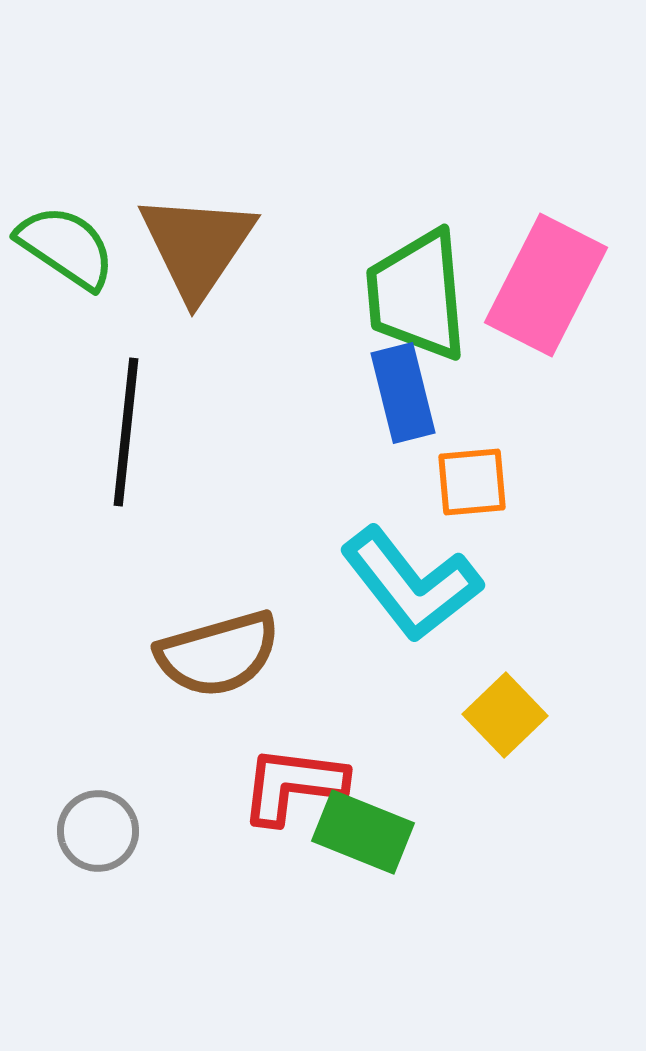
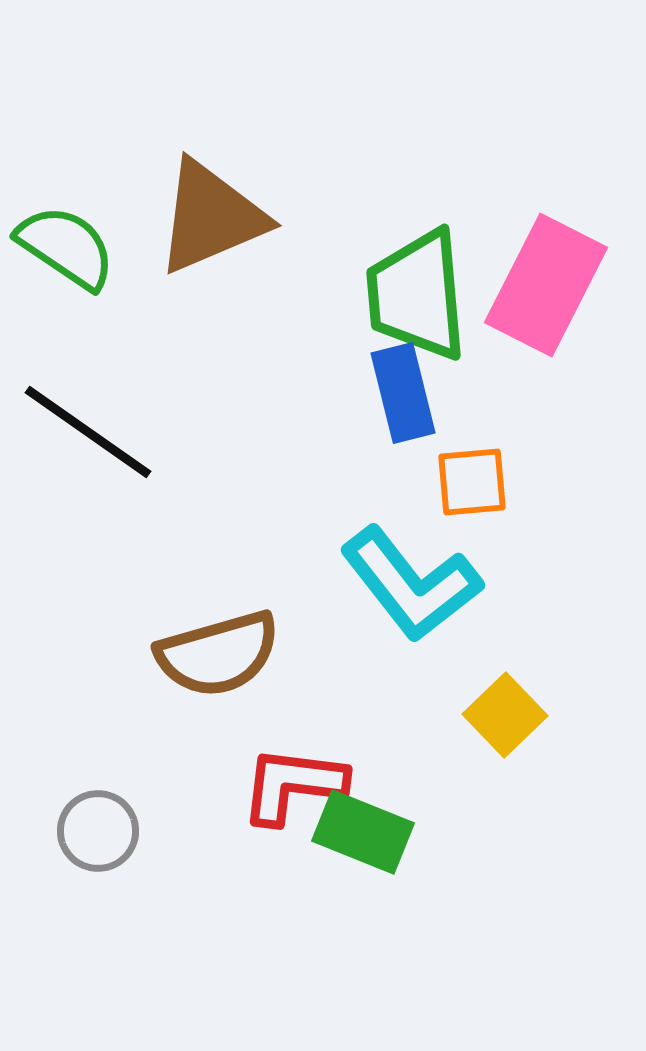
brown triangle: moved 14 px right, 29 px up; rotated 33 degrees clockwise
black line: moved 38 px left; rotated 61 degrees counterclockwise
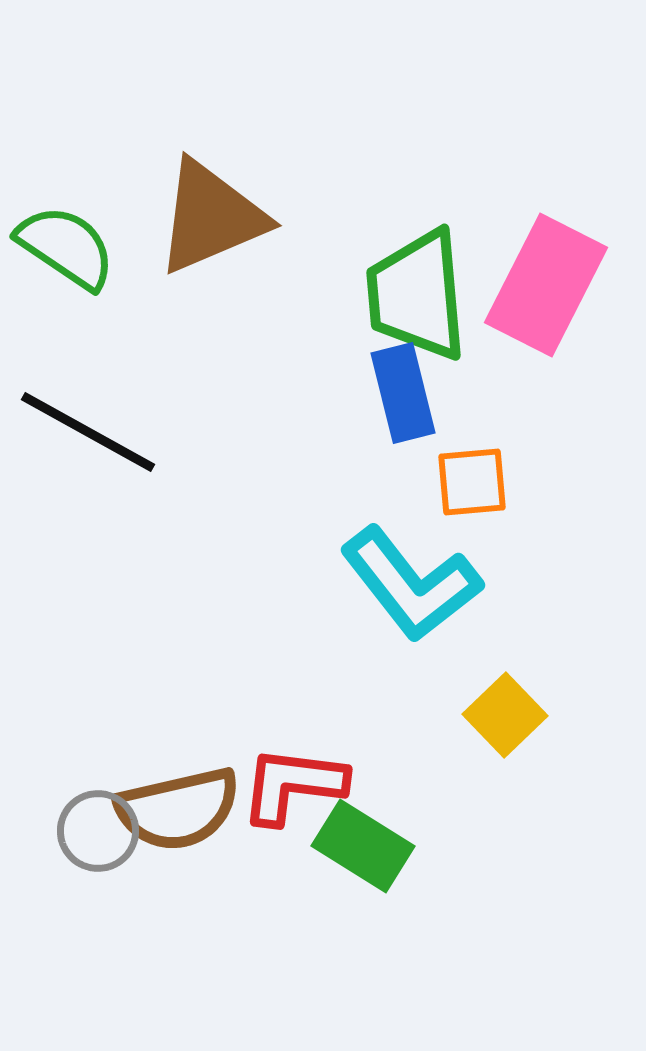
black line: rotated 6 degrees counterclockwise
brown semicircle: moved 40 px left, 155 px down; rotated 3 degrees clockwise
green rectangle: moved 14 px down; rotated 10 degrees clockwise
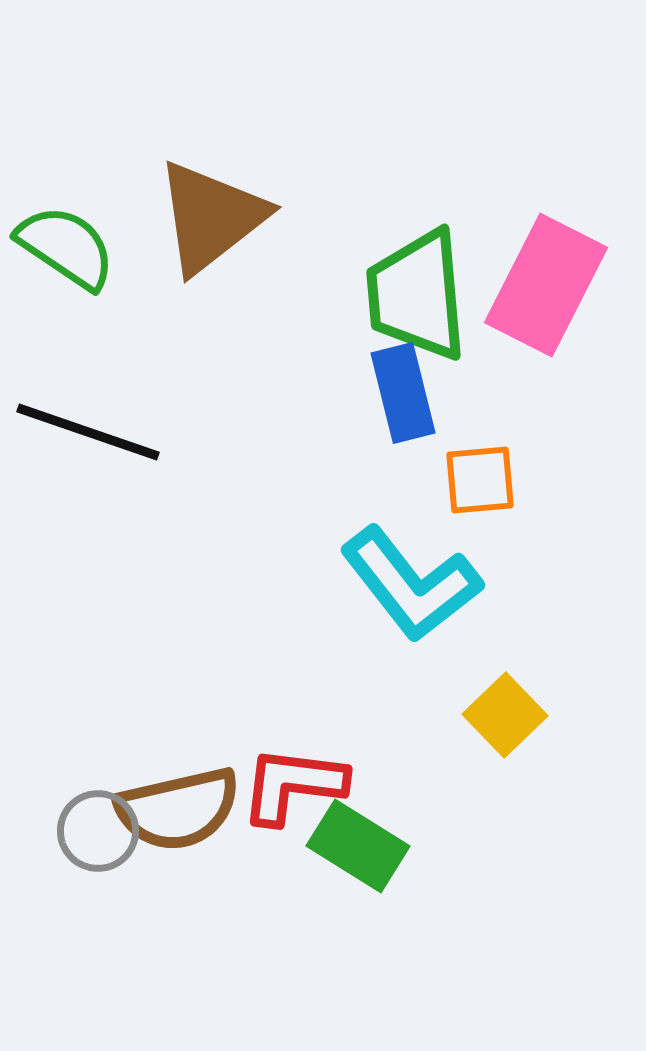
brown triangle: rotated 15 degrees counterclockwise
black line: rotated 10 degrees counterclockwise
orange square: moved 8 px right, 2 px up
green rectangle: moved 5 px left
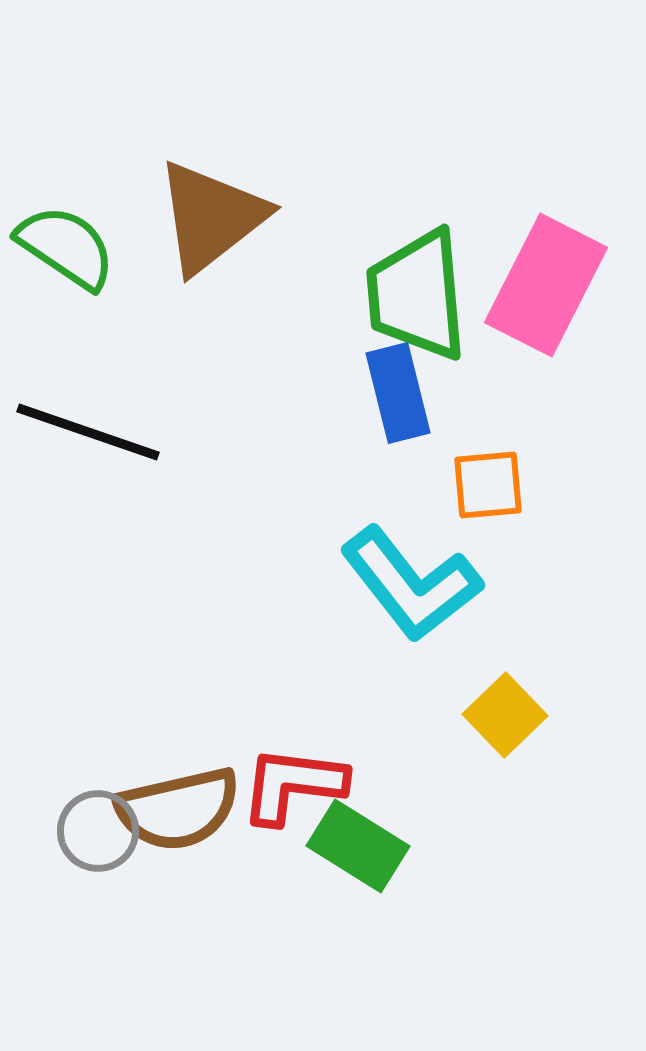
blue rectangle: moved 5 px left
orange square: moved 8 px right, 5 px down
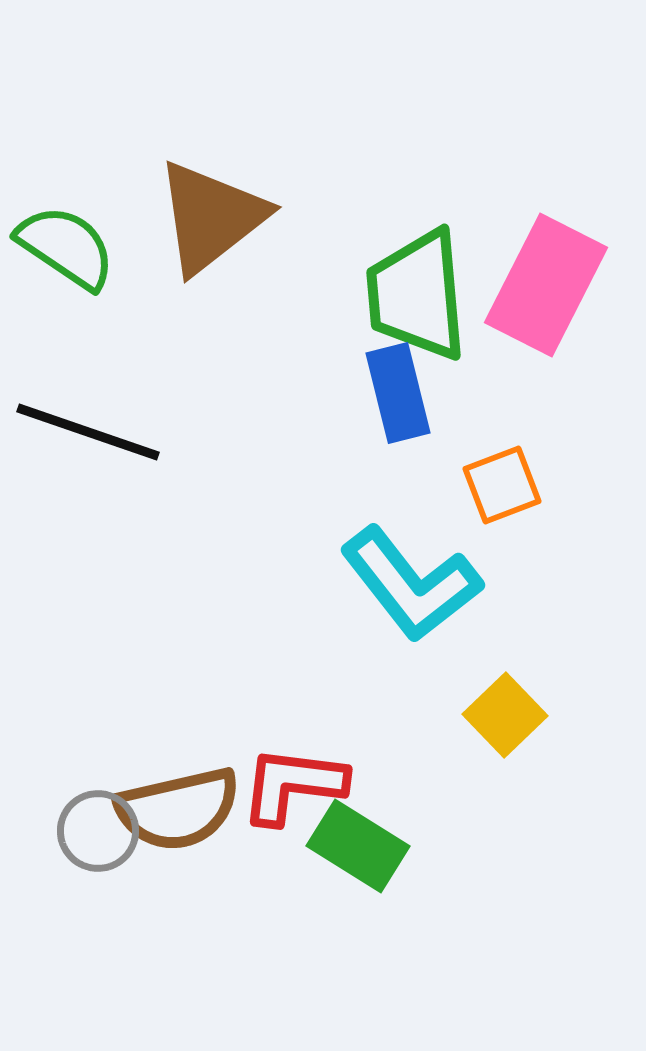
orange square: moved 14 px right; rotated 16 degrees counterclockwise
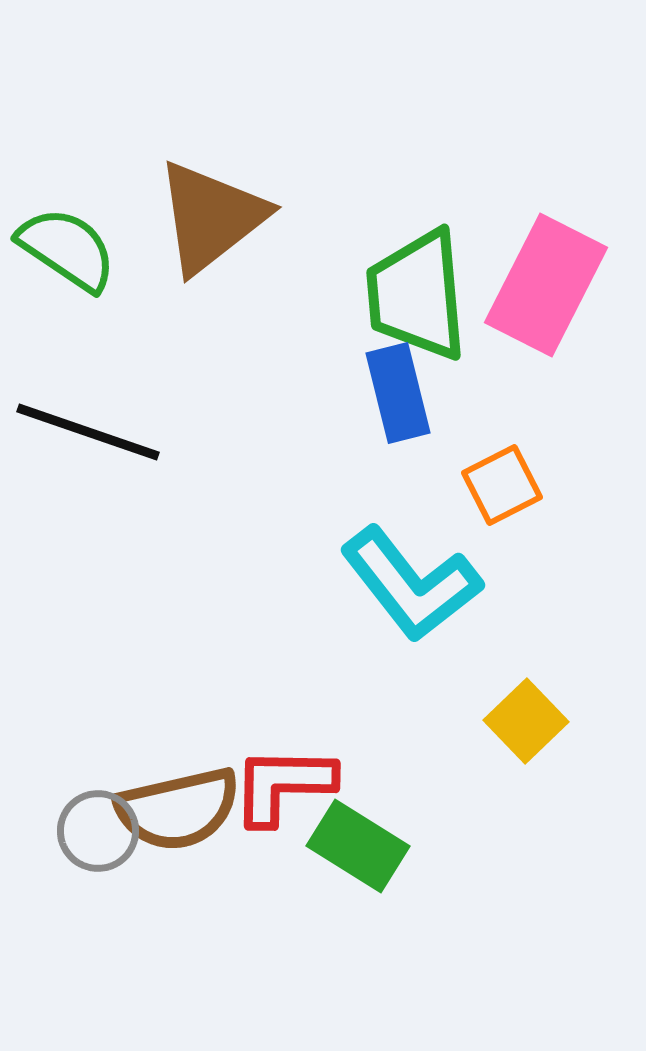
green semicircle: moved 1 px right, 2 px down
orange square: rotated 6 degrees counterclockwise
yellow square: moved 21 px right, 6 px down
red L-shape: moved 10 px left; rotated 6 degrees counterclockwise
